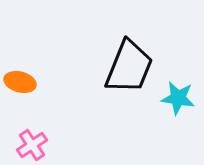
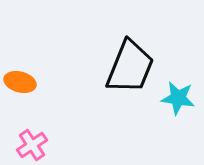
black trapezoid: moved 1 px right
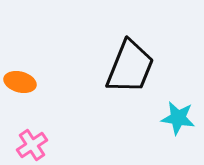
cyan star: moved 20 px down
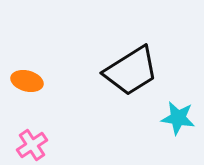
black trapezoid: moved 1 px right, 4 px down; rotated 36 degrees clockwise
orange ellipse: moved 7 px right, 1 px up
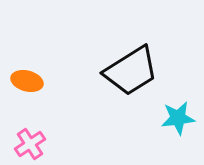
cyan star: rotated 16 degrees counterclockwise
pink cross: moved 2 px left, 1 px up
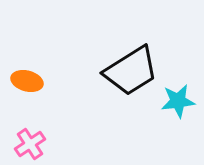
cyan star: moved 17 px up
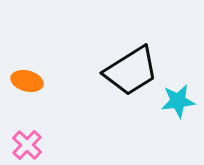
pink cross: moved 3 px left, 1 px down; rotated 12 degrees counterclockwise
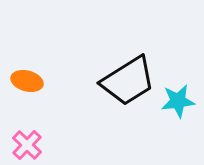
black trapezoid: moved 3 px left, 10 px down
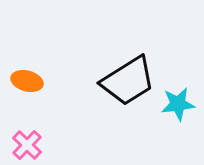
cyan star: moved 3 px down
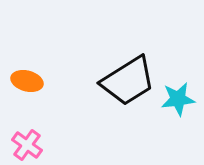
cyan star: moved 5 px up
pink cross: rotated 8 degrees counterclockwise
